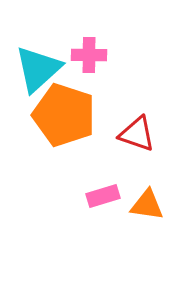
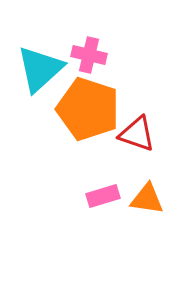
pink cross: rotated 12 degrees clockwise
cyan triangle: moved 2 px right
orange pentagon: moved 24 px right, 6 px up
orange triangle: moved 6 px up
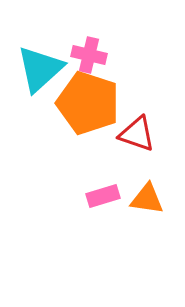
orange pentagon: moved 6 px up
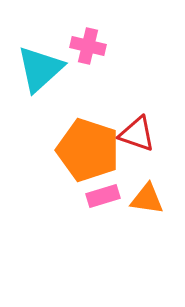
pink cross: moved 1 px left, 9 px up
orange pentagon: moved 47 px down
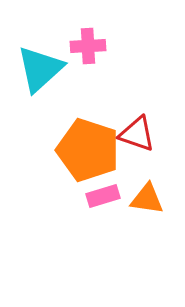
pink cross: rotated 16 degrees counterclockwise
